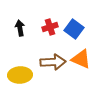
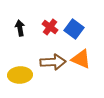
red cross: rotated 35 degrees counterclockwise
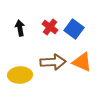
orange triangle: moved 1 px right, 3 px down
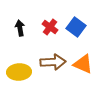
blue square: moved 2 px right, 2 px up
orange triangle: moved 1 px right, 2 px down
yellow ellipse: moved 1 px left, 3 px up
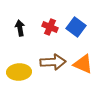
red cross: rotated 14 degrees counterclockwise
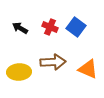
black arrow: rotated 49 degrees counterclockwise
orange triangle: moved 5 px right, 5 px down
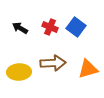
brown arrow: moved 1 px down
orange triangle: rotated 40 degrees counterclockwise
